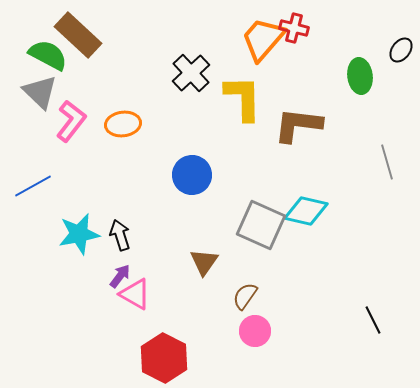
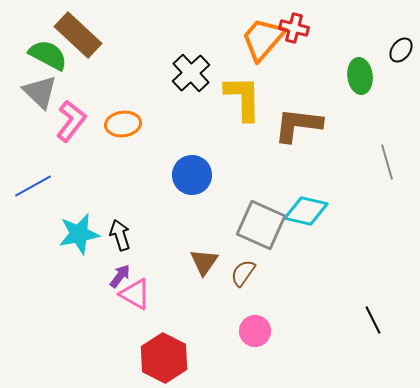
brown semicircle: moved 2 px left, 23 px up
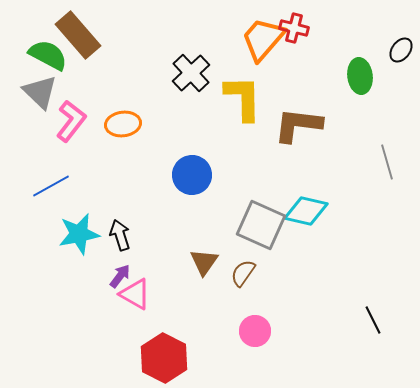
brown rectangle: rotated 6 degrees clockwise
blue line: moved 18 px right
